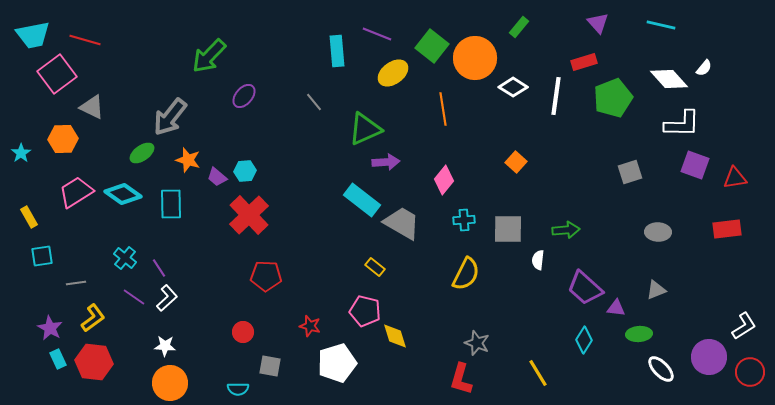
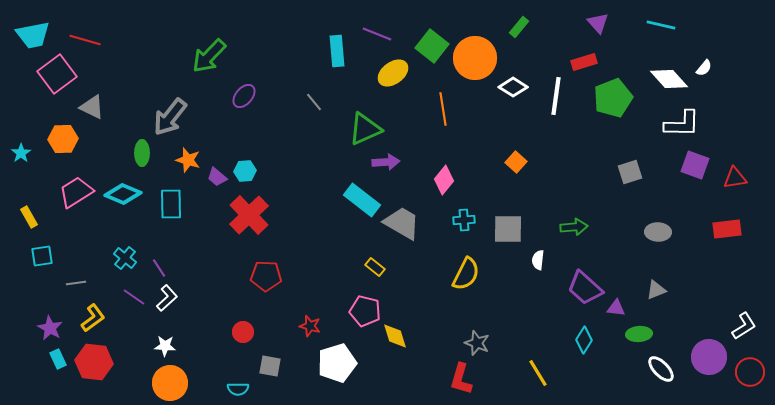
green ellipse at (142, 153): rotated 55 degrees counterclockwise
cyan diamond at (123, 194): rotated 12 degrees counterclockwise
green arrow at (566, 230): moved 8 px right, 3 px up
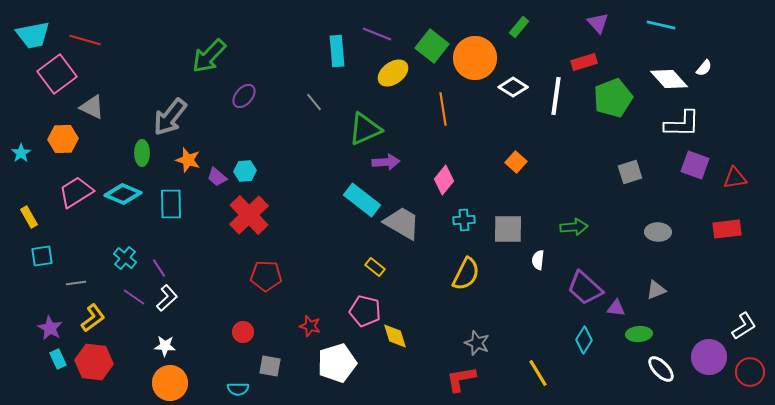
red L-shape at (461, 379): rotated 64 degrees clockwise
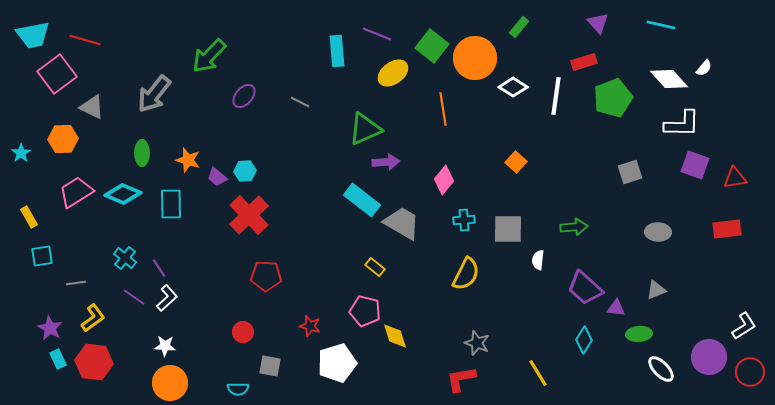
gray line at (314, 102): moved 14 px left; rotated 24 degrees counterclockwise
gray arrow at (170, 117): moved 16 px left, 23 px up
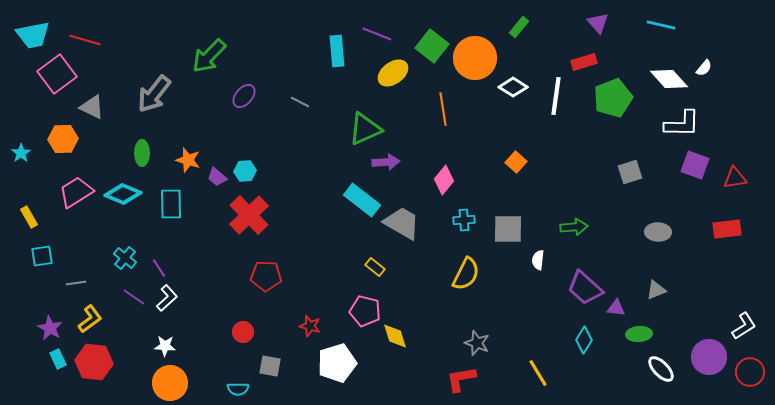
yellow L-shape at (93, 318): moved 3 px left, 1 px down
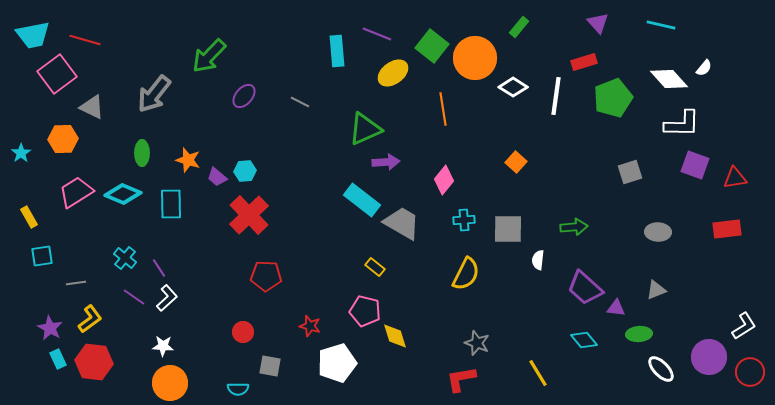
cyan diamond at (584, 340): rotated 72 degrees counterclockwise
white star at (165, 346): moved 2 px left
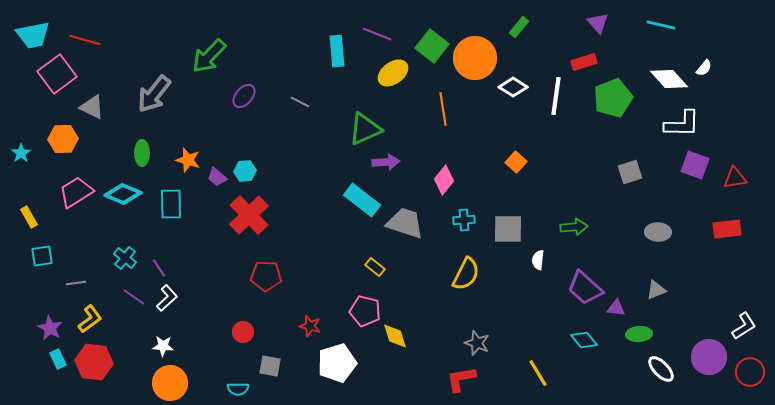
gray trapezoid at (402, 223): moved 3 px right; rotated 12 degrees counterclockwise
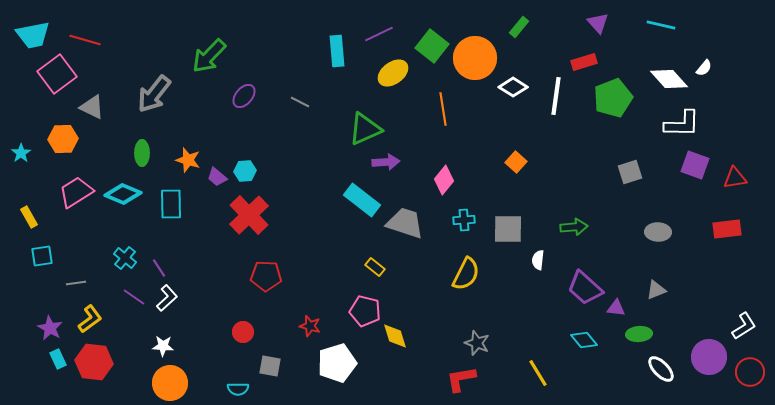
purple line at (377, 34): moved 2 px right; rotated 48 degrees counterclockwise
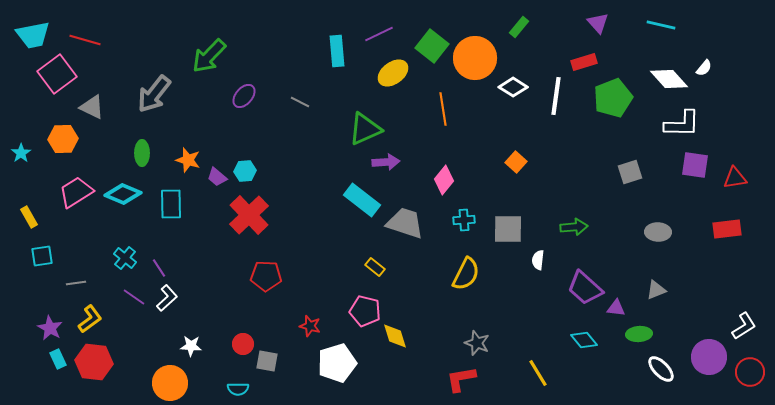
purple square at (695, 165): rotated 12 degrees counterclockwise
red circle at (243, 332): moved 12 px down
white star at (163, 346): moved 28 px right
gray square at (270, 366): moved 3 px left, 5 px up
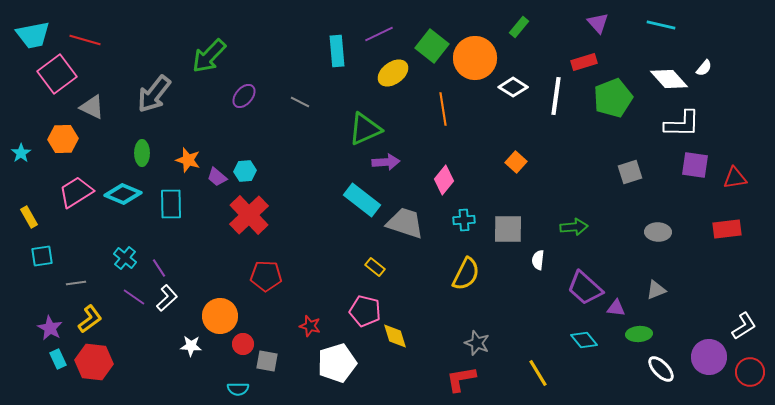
orange circle at (170, 383): moved 50 px right, 67 px up
